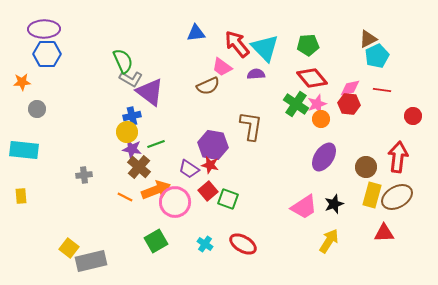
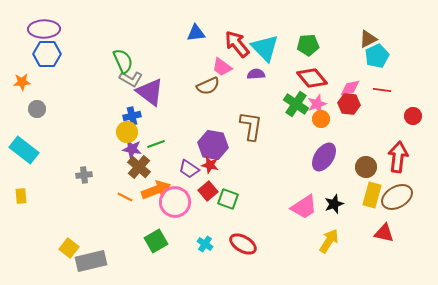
cyan rectangle at (24, 150): rotated 32 degrees clockwise
red triangle at (384, 233): rotated 15 degrees clockwise
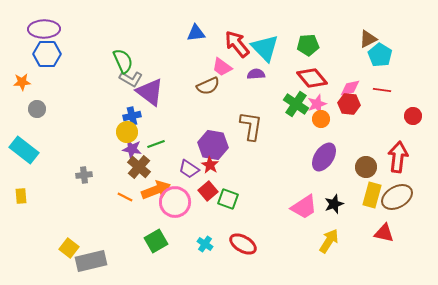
cyan pentagon at (377, 56): moved 3 px right, 1 px up; rotated 15 degrees counterclockwise
red star at (210, 165): rotated 18 degrees clockwise
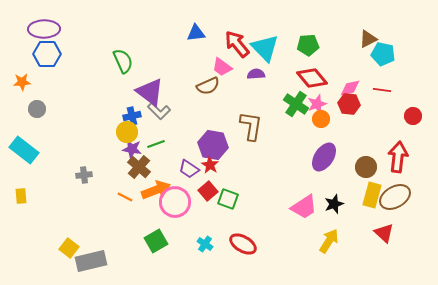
cyan pentagon at (380, 55): moved 3 px right, 1 px up; rotated 20 degrees counterclockwise
gray L-shape at (131, 79): moved 28 px right, 32 px down; rotated 15 degrees clockwise
brown ellipse at (397, 197): moved 2 px left
red triangle at (384, 233): rotated 30 degrees clockwise
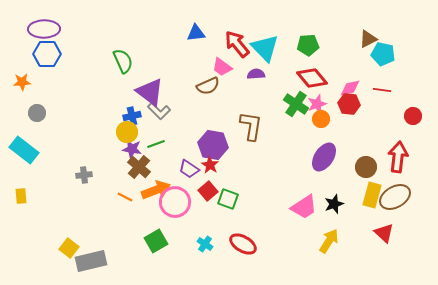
gray circle at (37, 109): moved 4 px down
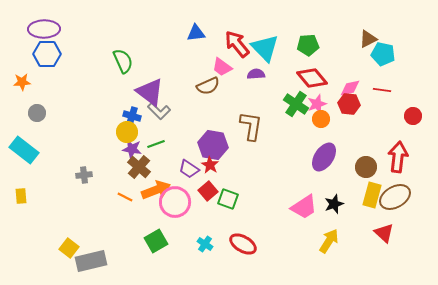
blue cross at (132, 116): rotated 30 degrees clockwise
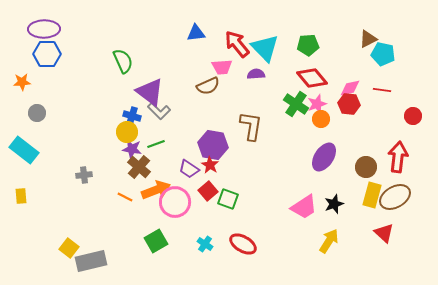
pink trapezoid at (222, 67): rotated 40 degrees counterclockwise
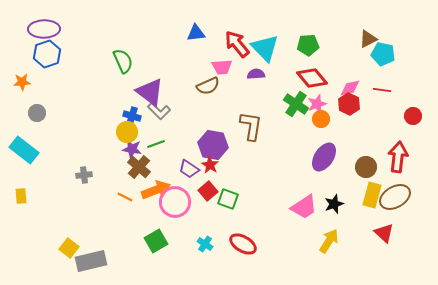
blue hexagon at (47, 54): rotated 20 degrees counterclockwise
red hexagon at (349, 104): rotated 20 degrees clockwise
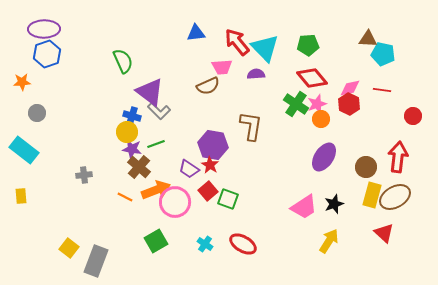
brown triangle at (368, 39): rotated 30 degrees clockwise
red arrow at (237, 44): moved 2 px up
gray rectangle at (91, 261): moved 5 px right; rotated 56 degrees counterclockwise
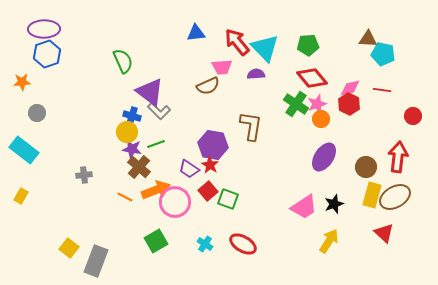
yellow rectangle at (21, 196): rotated 35 degrees clockwise
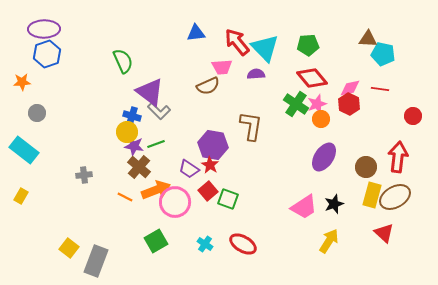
red line at (382, 90): moved 2 px left, 1 px up
purple star at (132, 149): moved 2 px right, 3 px up
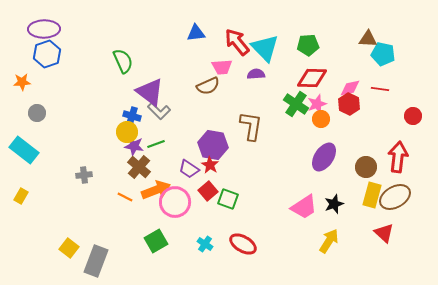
red diamond at (312, 78): rotated 48 degrees counterclockwise
